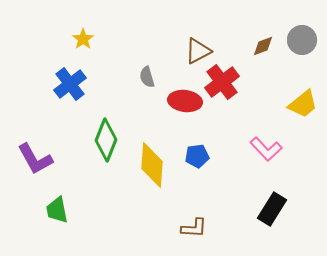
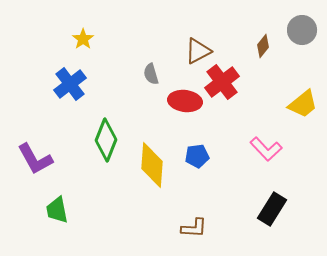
gray circle: moved 10 px up
brown diamond: rotated 30 degrees counterclockwise
gray semicircle: moved 4 px right, 3 px up
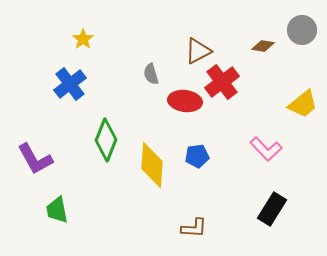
brown diamond: rotated 60 degrees clockwise
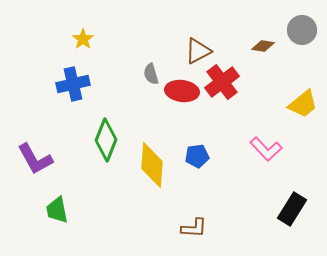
blue cross: moved 3 px right; rotated 24 degrees clockwise
red ellipse: moved 3 px left, 10 px up
black rectangle: moved 20 px right
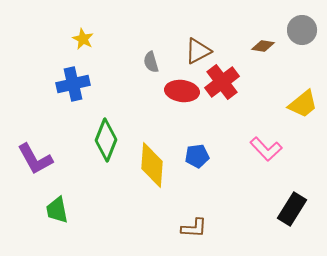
yellow star: rotated 10 degrees counterclockwise
gray semicircle: moved 12 px up
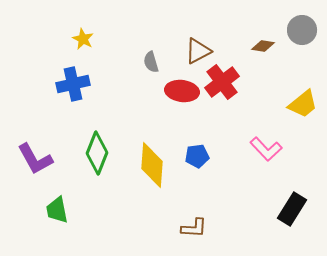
green diamond: moved 9 px left, 13 px down
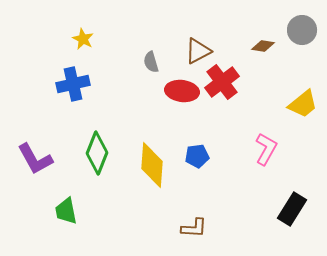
pink L-shape: rotated 108 degrees counterclockwise
green trapezoid: moved 9 px right, 1 px down
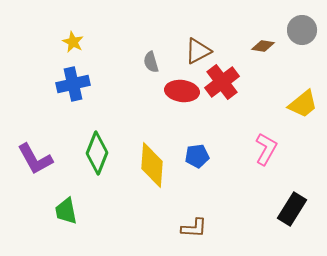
yellow star: moved 10 px left, 3 px down
